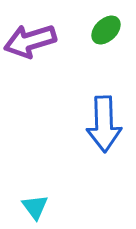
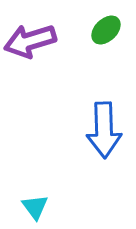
blue arrow: moved 6 px down
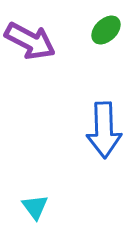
purple arrow: rotated 135 degrees counterclockwise
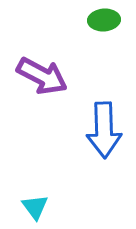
green ellipse: moved 2 px left, 10 px up; rotated 40 degrees clockwise
purple arrow: moved 12 px right, 35 px down
